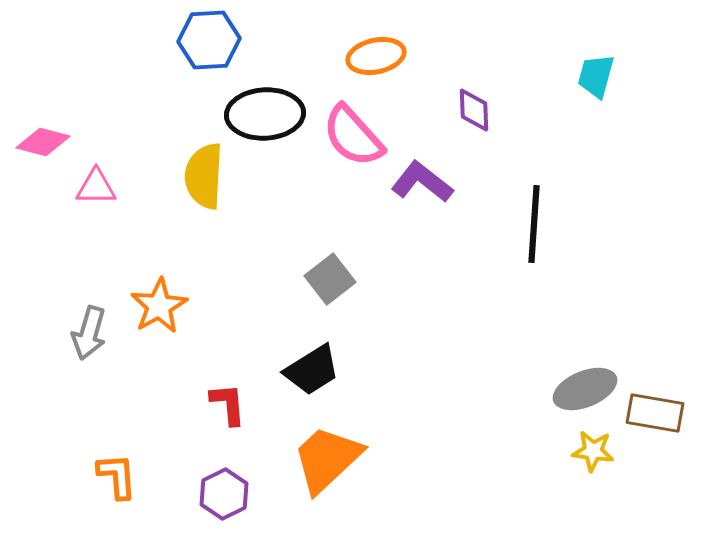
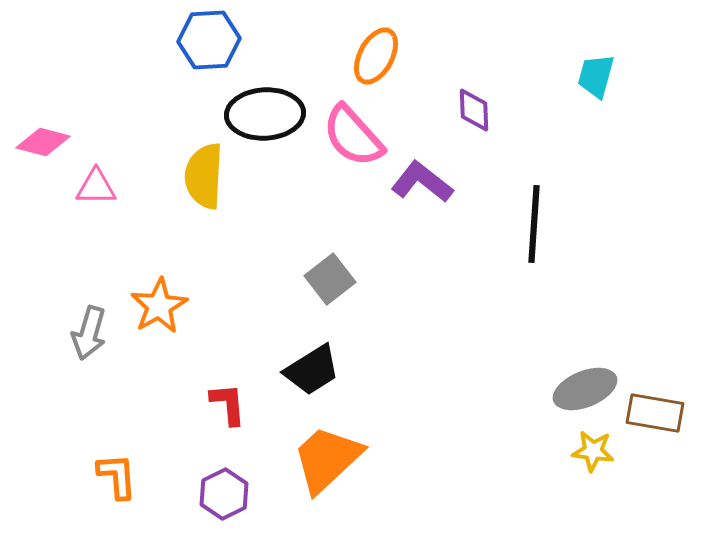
orange ellipse: rotated 50 degrees counterclockwise
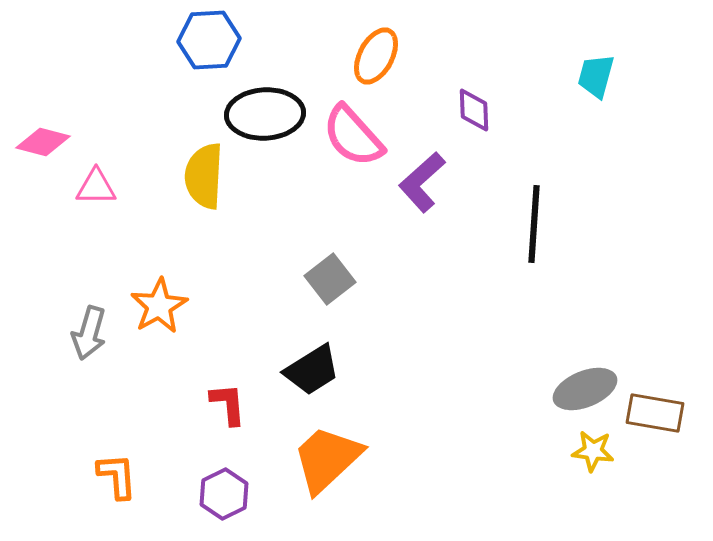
purple L-shape: rotated 80 degrees counterclockwise
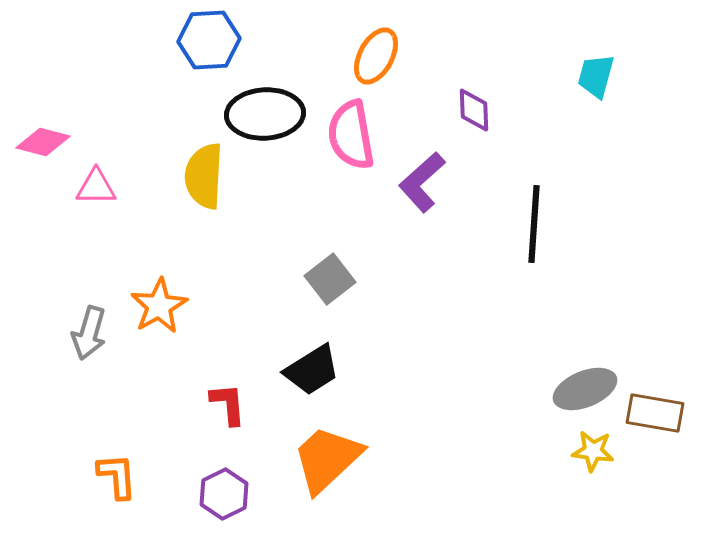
pink semicircle: moved 2 px left, 1 px up; rotated 32 degrees clockwise
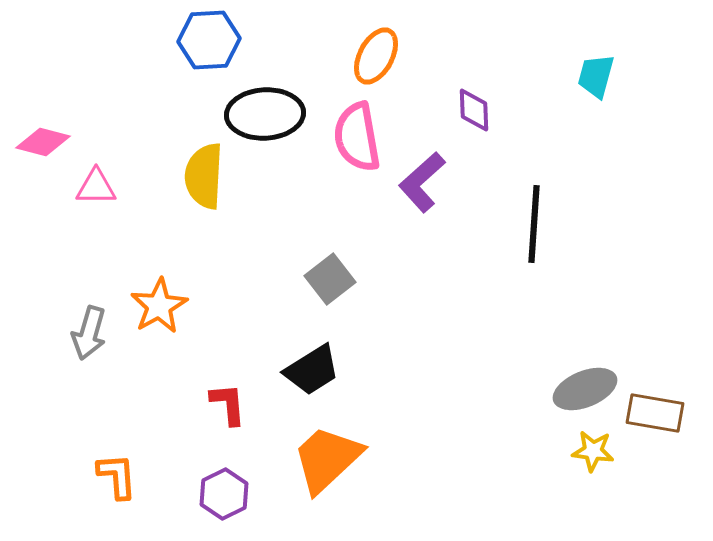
pink semicircle: moved 6 px right, 2 px down
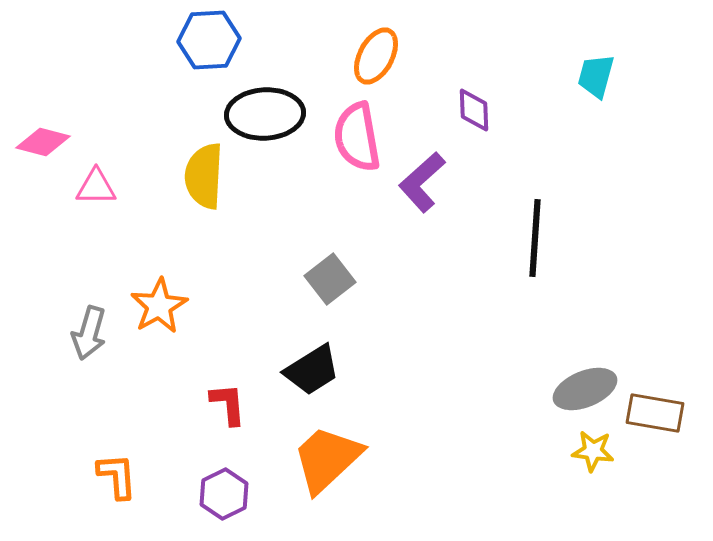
black line: moved 1 px right, 14 px down
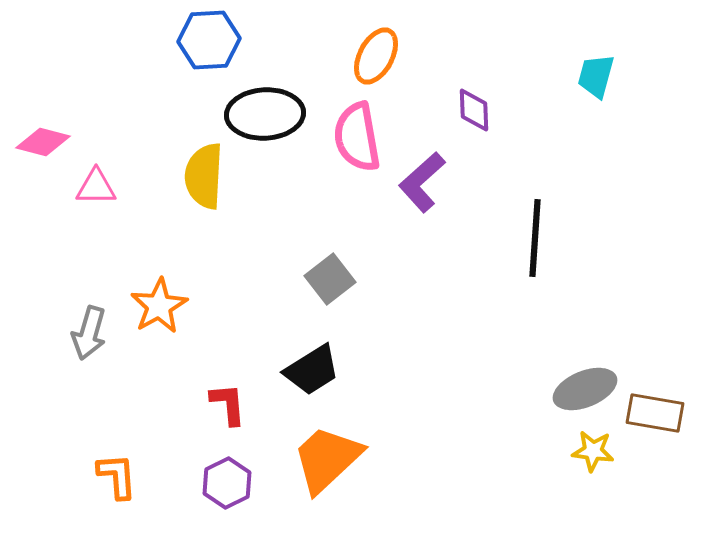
purple hexagon: moved 3 px right, 11 px up
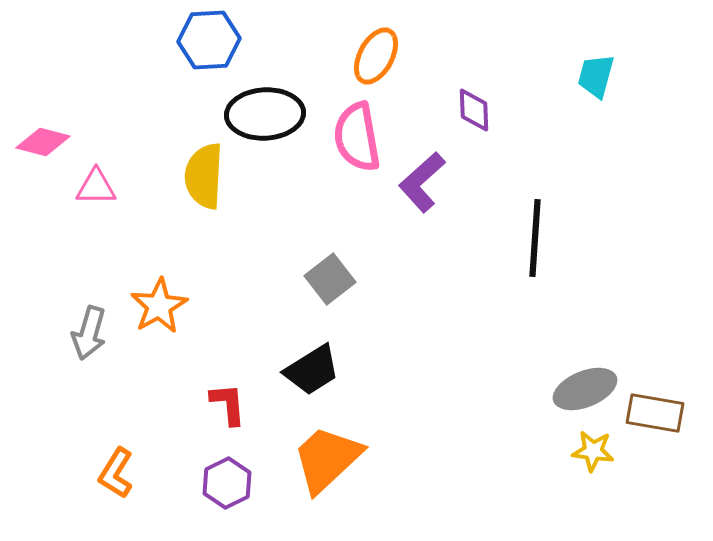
orange L-shape: moved 1 px left, 3 px up; rotated 144 degrees counterclockwise
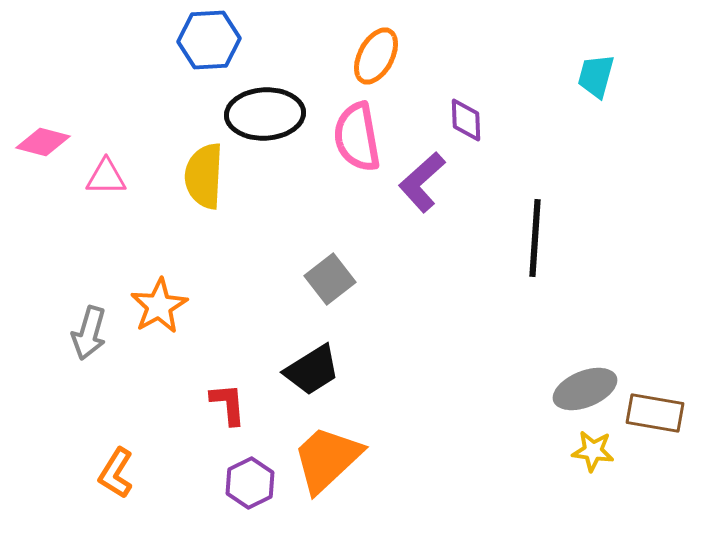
purple diamond: moved 8 px left, 10 px down
pink triangle: moved 10 px right, 10 px up
purple hexagon: moved 23 px right
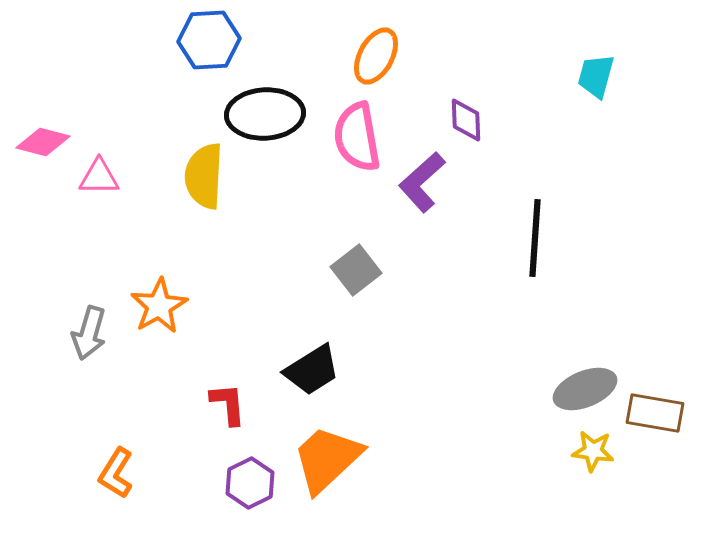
pink triangle: moved 7 px left
gray square: moved 26 px right, 9 px up
